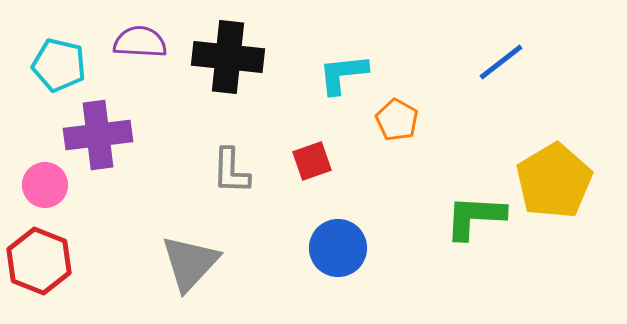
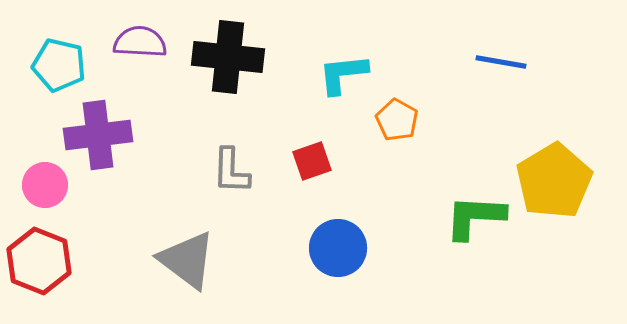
blue line: rotated 48 degrees clockwise
gray triangle: moved 3 px left, 3 px up; rotated 36 degrees counterclockwise
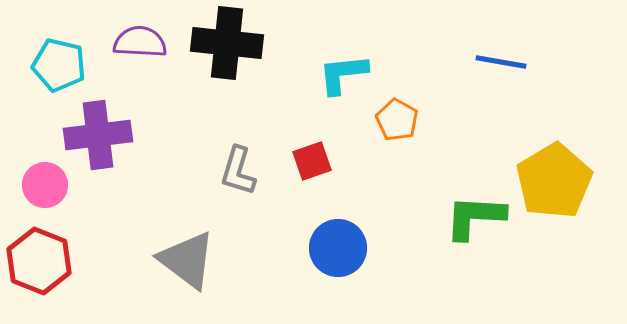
black cross: moved 1 px left, 14 px up
gray L-shape: moved 7 px right; rotated 15 degrees clockwise
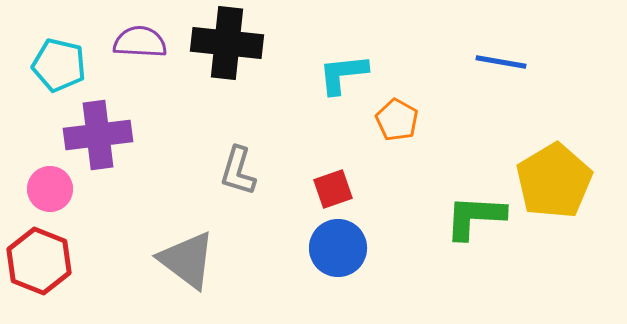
red square: moved 21 px right, 28 px down
pink circle: moved 5 px right, 4 px down
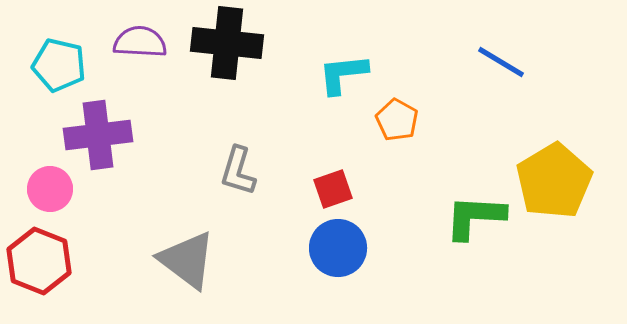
blue line: rotated 21 degrees clockwise
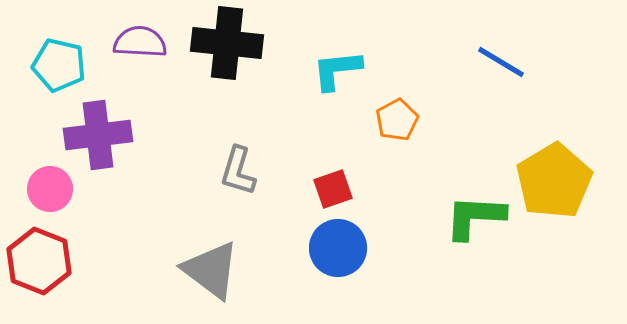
cyan L-shape: moved 6 px left, 4 px up
orange pentagon: rotated 15 degrees clockwise
gray triangle: moved 24 px right, 10 px down
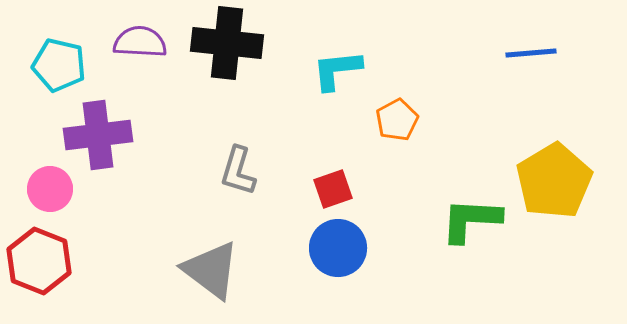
blue line: moved 30 px right, 9 px up; rotated 36 degrees counterclockwise
green L-shape: moved 4 px left, 3 px down
